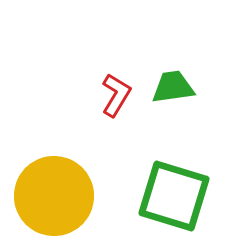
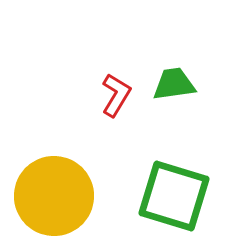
green trapezoid: moved 1 px right, 3 px up
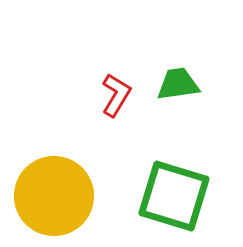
green trapezoid: moved 4 px right
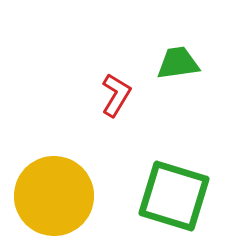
green trapezoid: moved 21 px up
